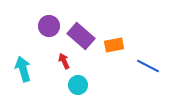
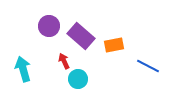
cyan circle: moved 6 px up
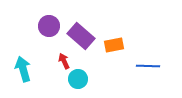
blue line: rotated 25 degrees counterclockwise
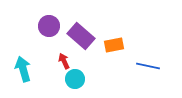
blue line: rotated 10 degrees clockwise
cyan circle: moved 3 px left
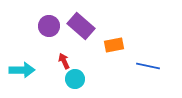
purple rectangle: moved 10 px up
cyan arrow: moved 1 px left, 1 px down; rotated 105 degrees clockwise
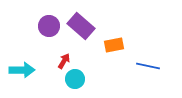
red arrow: rotated 56 degrees clockwise
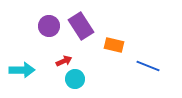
purple rectangle: rotated 16 degrees clockwise
orange rectangle: rotated 24 degrees clockwise
red arrow: rotated 35 degrees clockwise
blue line: rotated 10 degrees clockwise
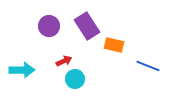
purple rectangle: moved 6 px right
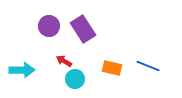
purple rectangle: moved 4 px left, 3 px down
orange rectangle: moved 2 px left, 23 px down
red arrow: rotated 126 degrees counterclockwise
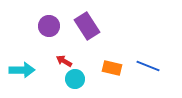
purple rectangle: moved 4 px right, 3 px up
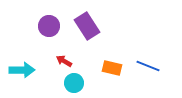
cyan circle: moved 1 px left, 4 px down
